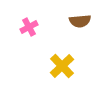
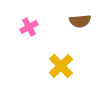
yellow cross: moved 1 px left
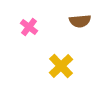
pink cross: rotated 24 degrees counterclockwise
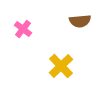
pink cross: moved 6 px left, 2 px down
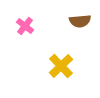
pink cross: moved 2 px right, 3 px up
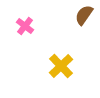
brown semicircle: moved 4 px right, 6 px up; rotated 130 degrees clockwise
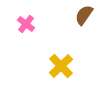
pink cross: moved 1 px right, 2 px up
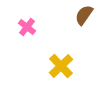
pink cross: moved 1 px right, 3 px down
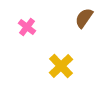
brown semicircle: moved 3 px down
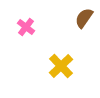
pink cross: moved 1 px left
